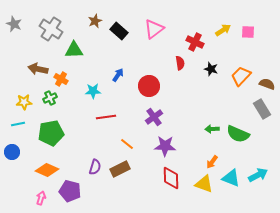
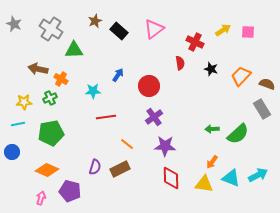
green semicircle: rotated 65 degrees counterclockwise
yellow triangle: rotated 12 degrees counterclockwise
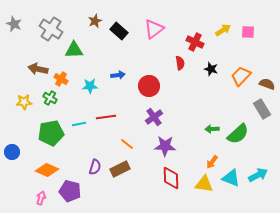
blue arrow: rotated 48 degrees clockwise
cyan star: moved 3 px left, 5 px up
green cross: rotated 32 degrees counterclockwise
cyan line: moved 61 px right
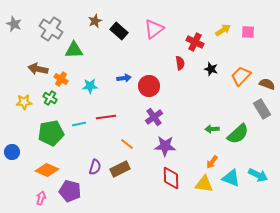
blue arrow: moved 6 px right, 3 px down
cyan arrow: rotated 54 degrees clockwise
